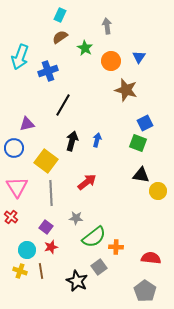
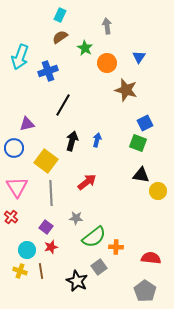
orange circle: moved 4 px left, 2 px down
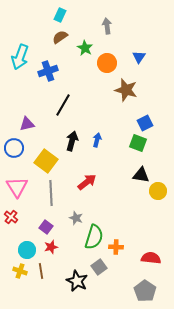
gray star: rotated 16 degrees clockwise
green semicircle: rotated 35 degrees counterclockwise
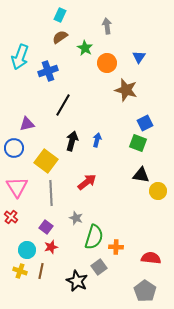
brown line: rotated 21 degrees clockwise
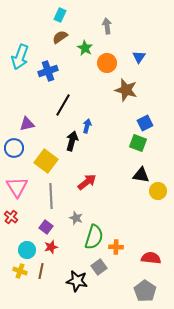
blue arrow: moved 10 px left, 14 px up
gray line: moved 3 px down
black star: rotated 15 degrees counterclockwise
